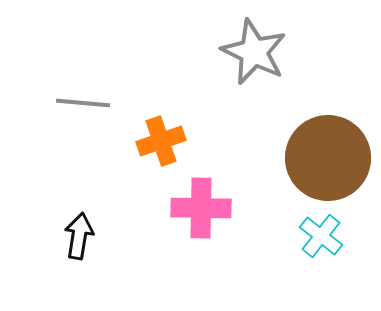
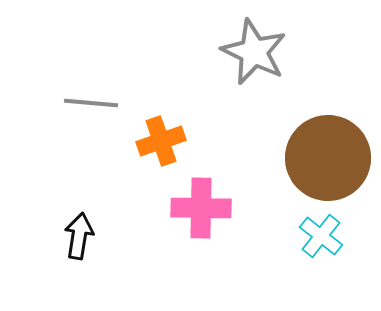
gray line: moved 8 px right
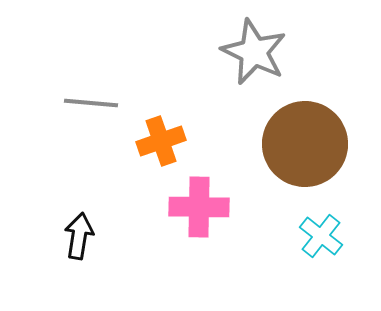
brown circle: moved 23 px left, 14 px up
pink cross: moved 2 px left, 1 px up
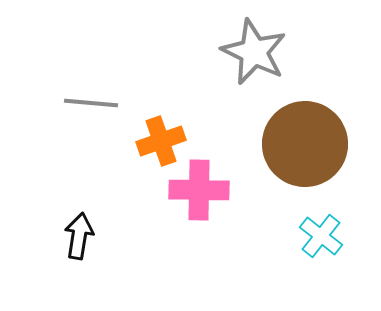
pink cross: moved 17 px up
